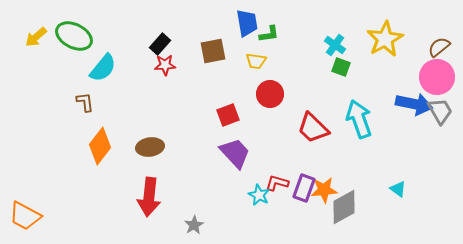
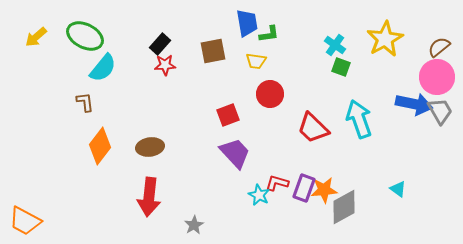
green ellipse: moved 11 px right
orange trapezoid: moved 5 px down
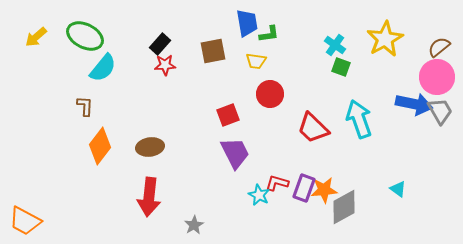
brown L-shape: moved 4 px down; rotated 10 degrees clockwise
purple trapezoid: rotated 16 degrees clockwise
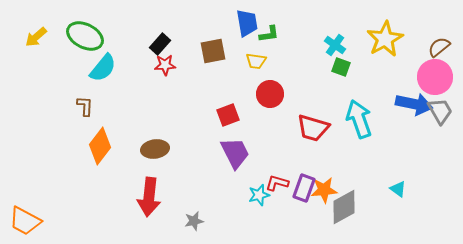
pink circle: moved 2 px left
red trapezoid: rotated 28 degrees counterclockwise
brown ellipse: moved 5 px right, 2 px down
cyan star: rotated 30 degrees clockwise
gray star: moved 4 px up; rotated 18 degrees clockwise
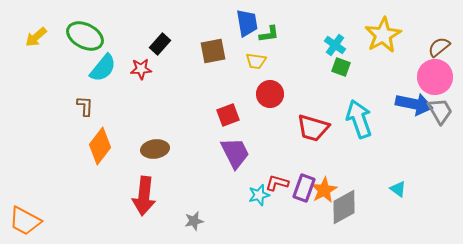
yellow star: moved 2 px left, 4 px up
red star: moved 24 px left, 4 px down
orange star: rotated 24 degrees counterclockwise
red arrow: moved 5 px left, 1 px up
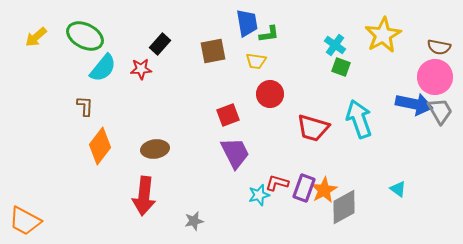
brown semicircle: rotated 130 degrees counterclockwise
